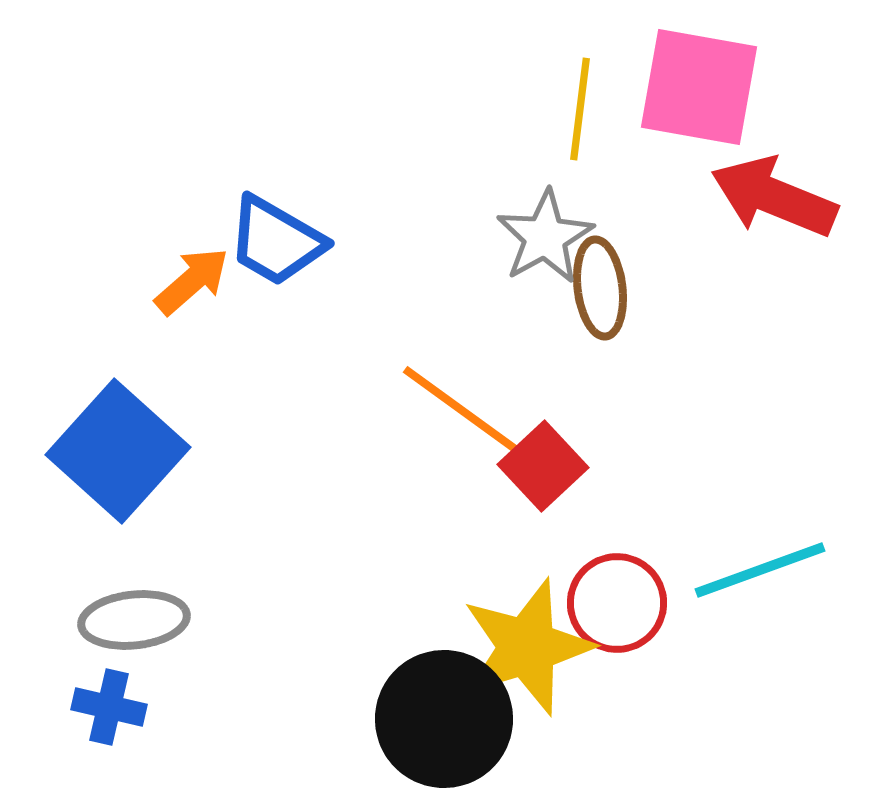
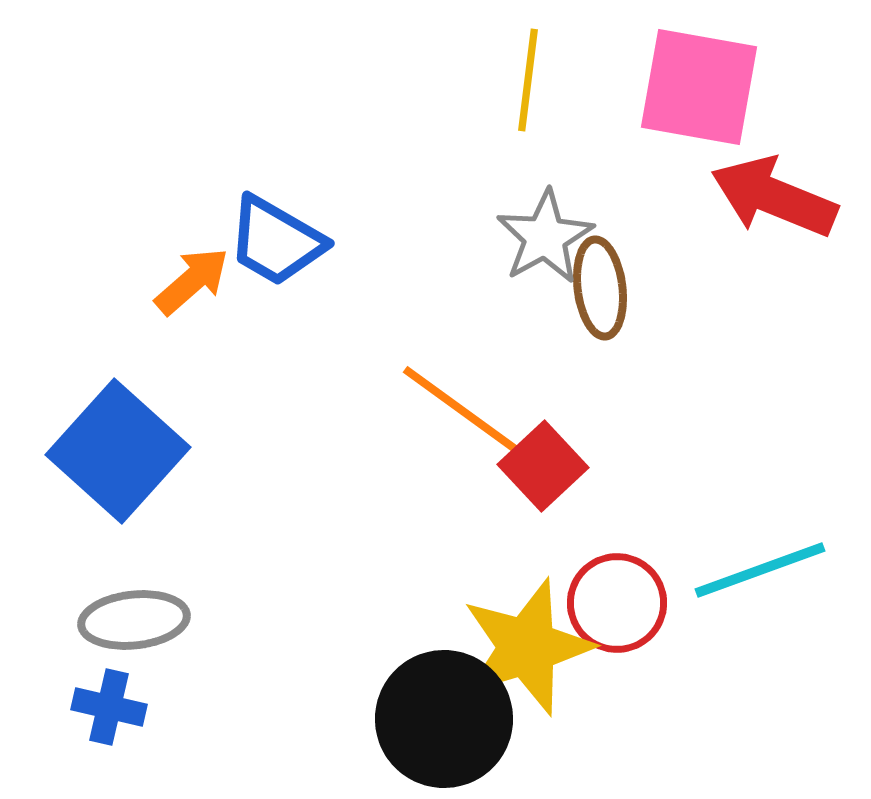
yellow line: moved 52 px left, 29 px up
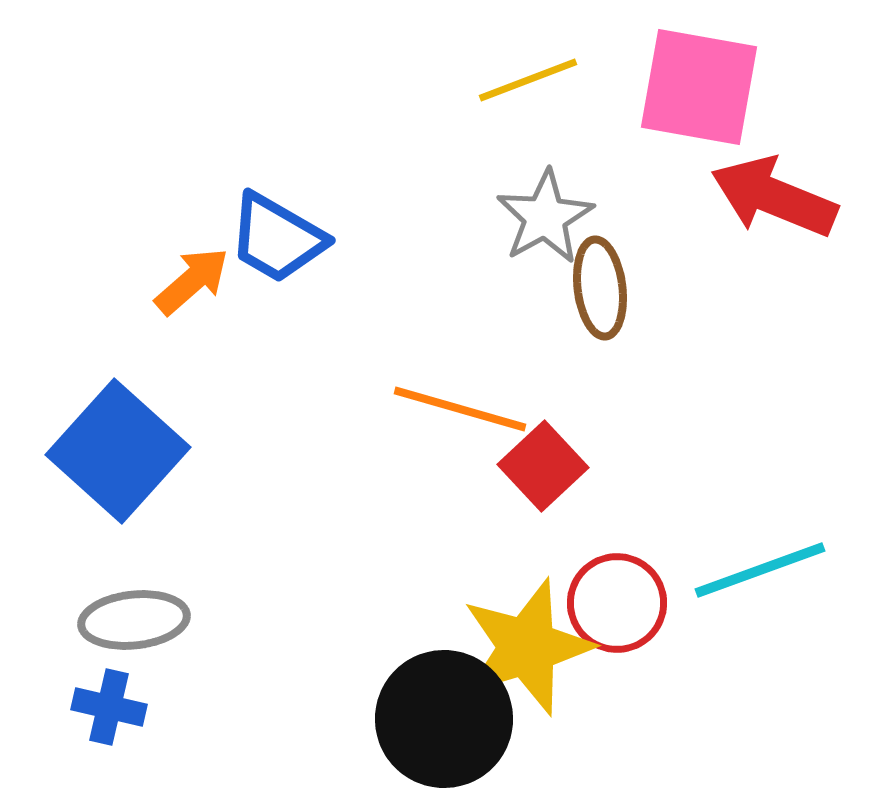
yellow line: rotated 62 degrees clockwise
gray star: moved 20 px up
blue trapezoid: moved 1 px right, 3 px up
orange line: rotated 20 degrees counterclockwise
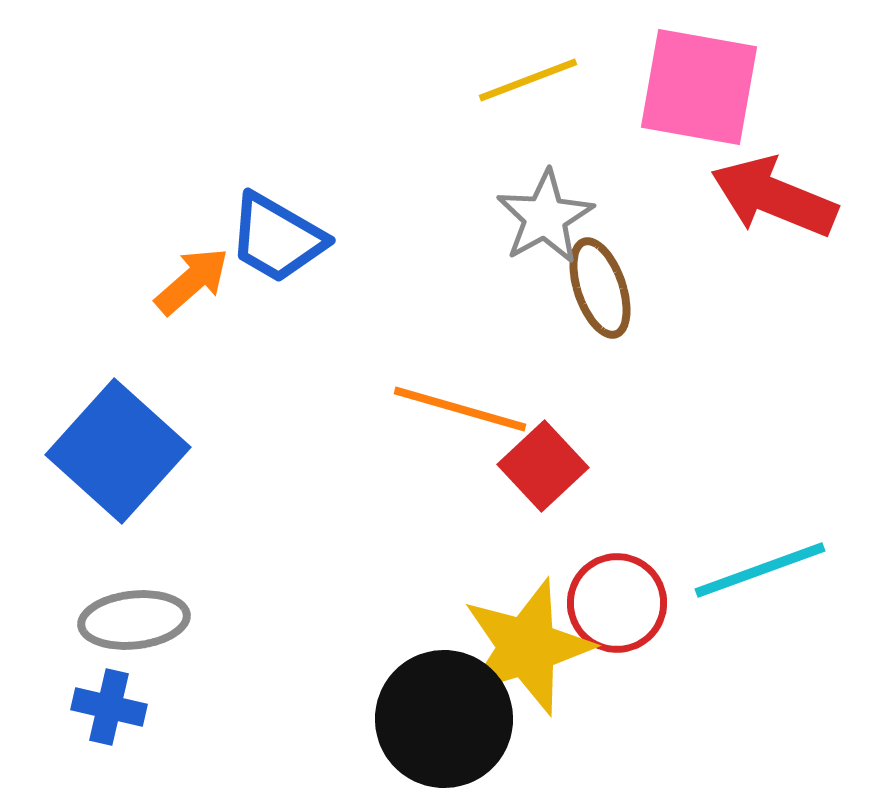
brown ellipse: rotated 12 degrees counterclockwise
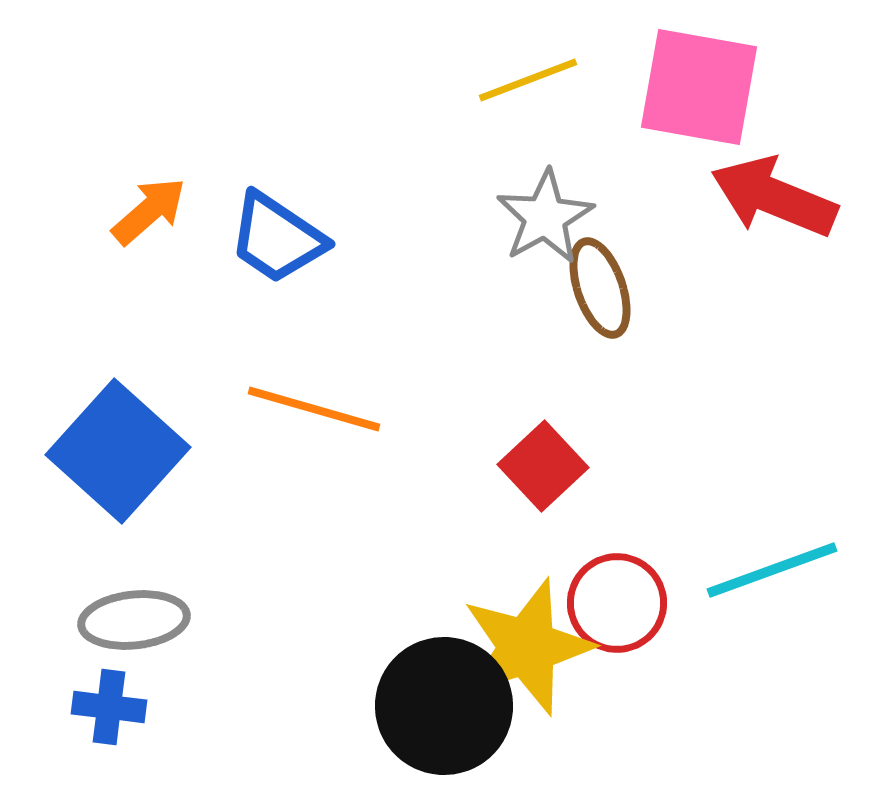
blue trapezoid: rotated 4 degrees clockwise
orange arrow: moved 43 px left, 70 px up
orange line: moved 146 px left
cyan line: moved 12 px right
blue cross: rotated 6 degrees counterclockwise
black circle: moved 13 px up
